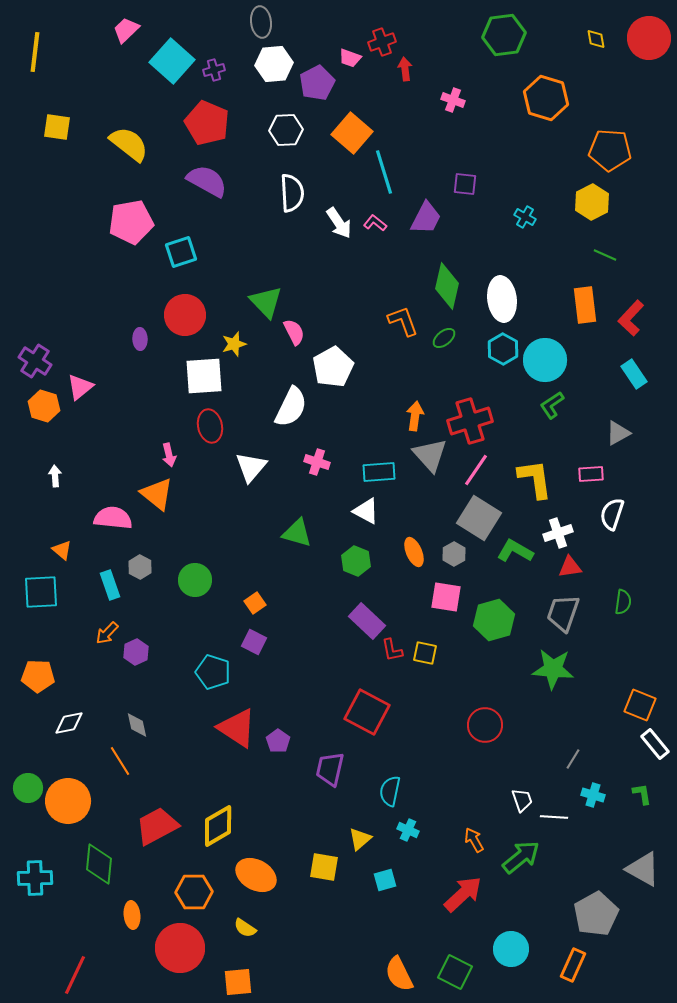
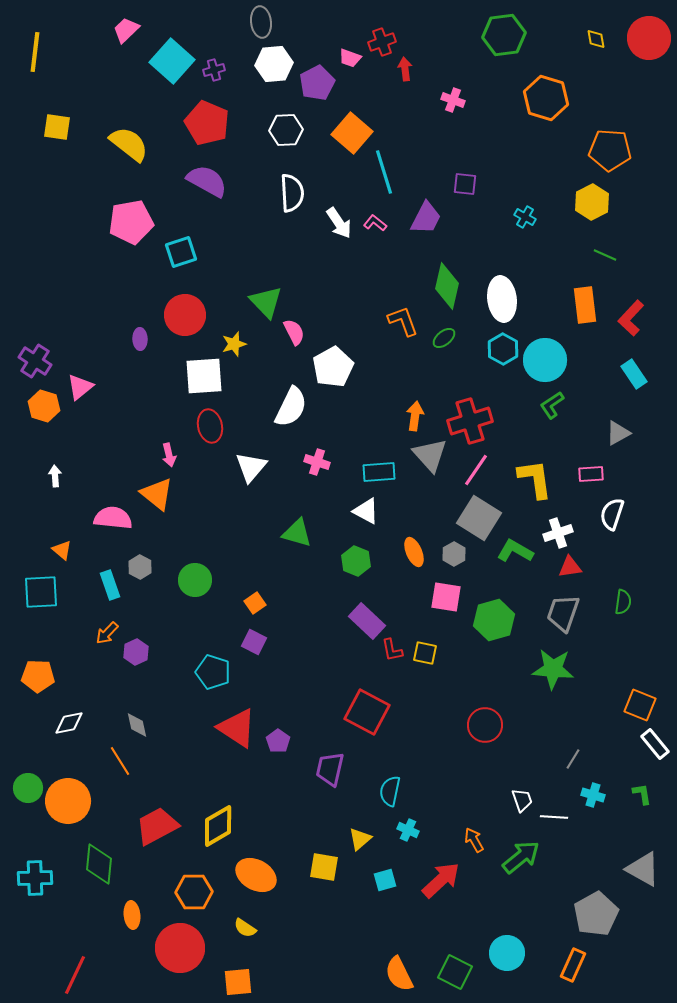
red arrow at (463, 894): moved 22 px left, 14 px up
cyan circle at (511, 949): moved 4 px left, 4 px down
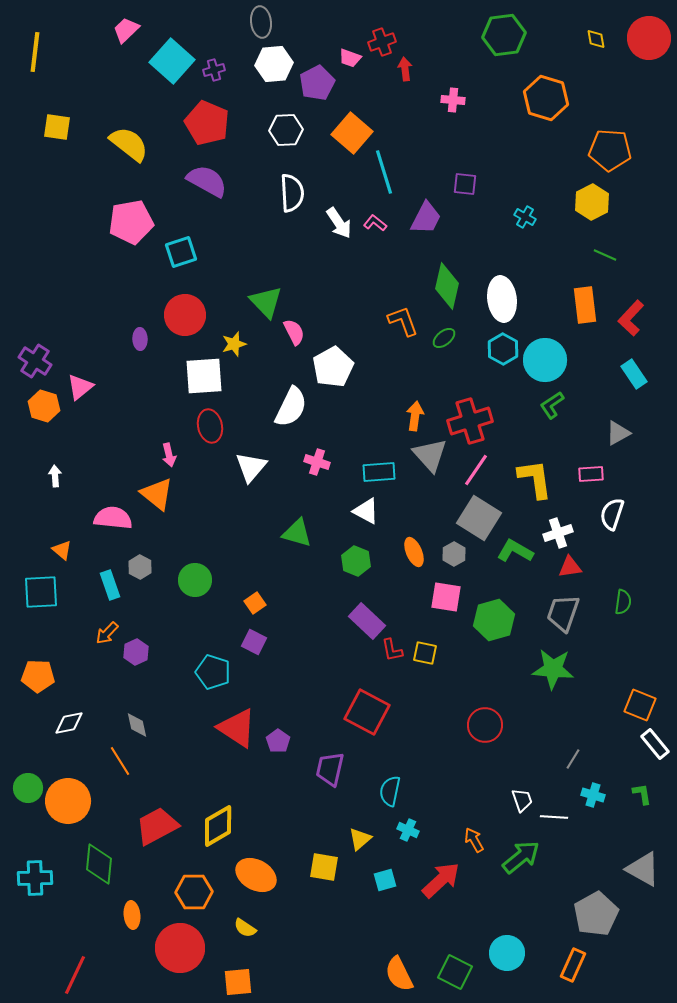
pink cross at (453, 100): rotated 15 degrees counterclockwise
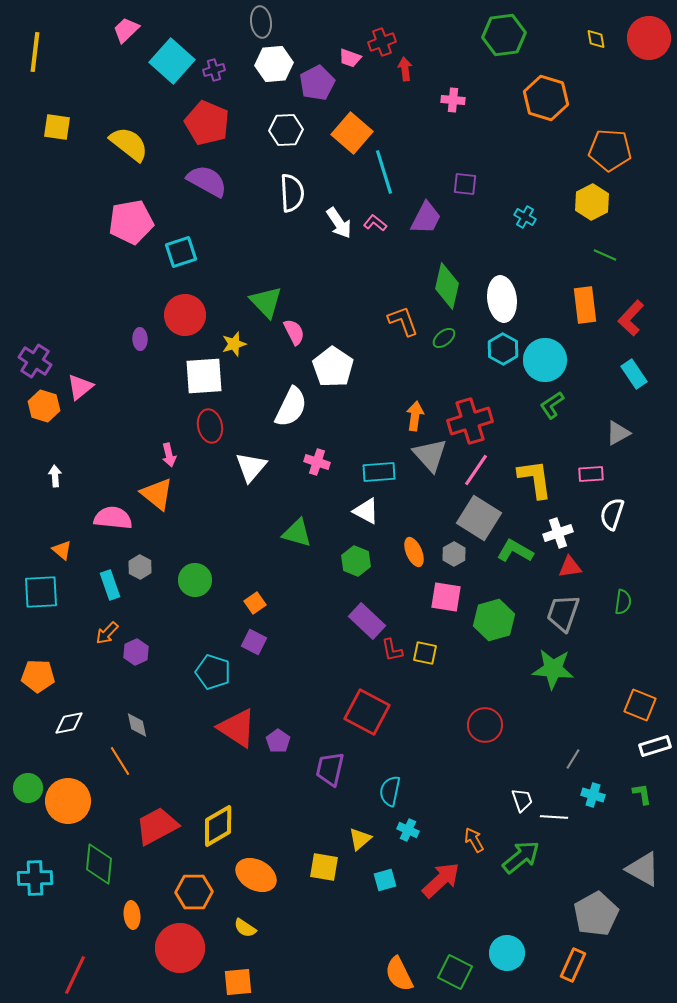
white pentagon at (333, 367): rotated 9 degrees counterclockwise
white rectangle at (655, 744): moved 2 px down; rotated 68 degrees counterclockwise
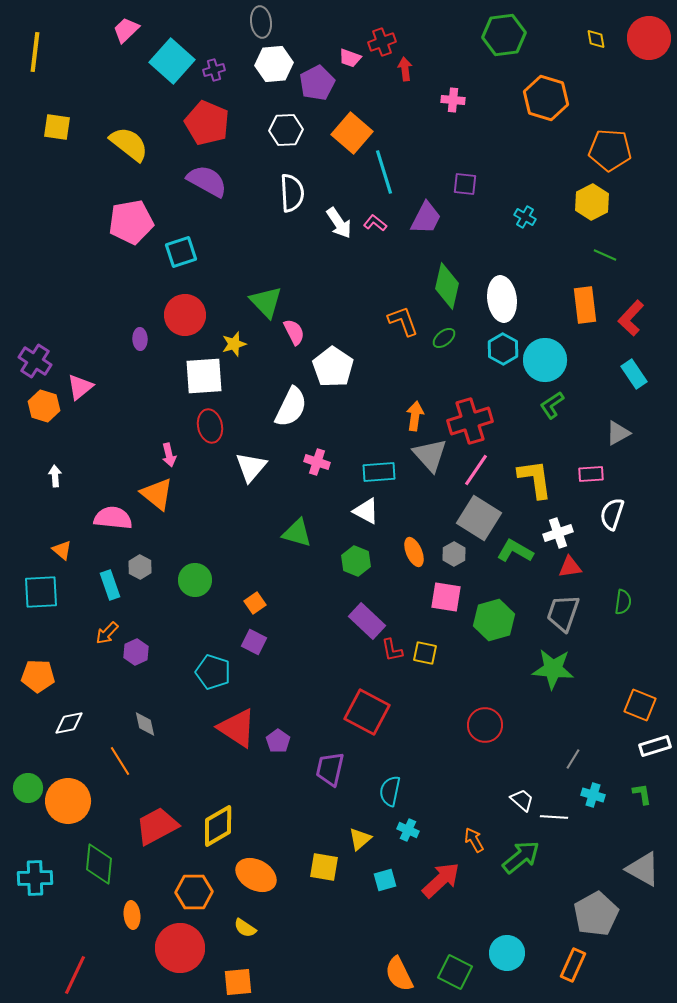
gray diamond at (137, 725): moved 8 px right, 1 px up
white trapezoid at (522, 800): rotated 30 degrees counterclockwise
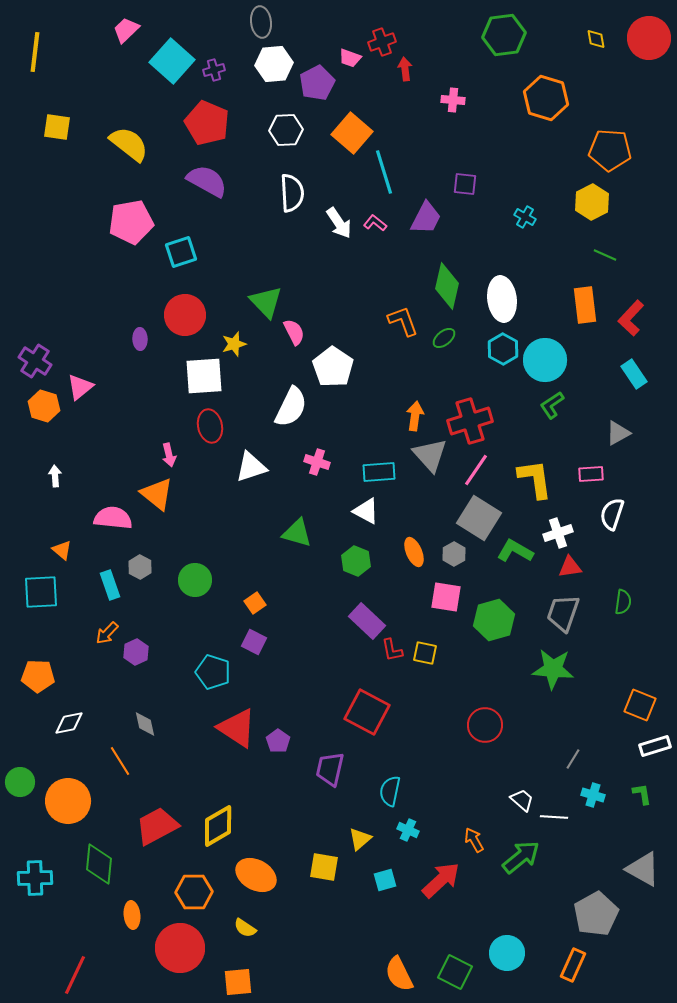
white triangle at (251, 467): rotated 32 degrees clockwise
green circle at (28, 788): moved 8 px left, 6 px up
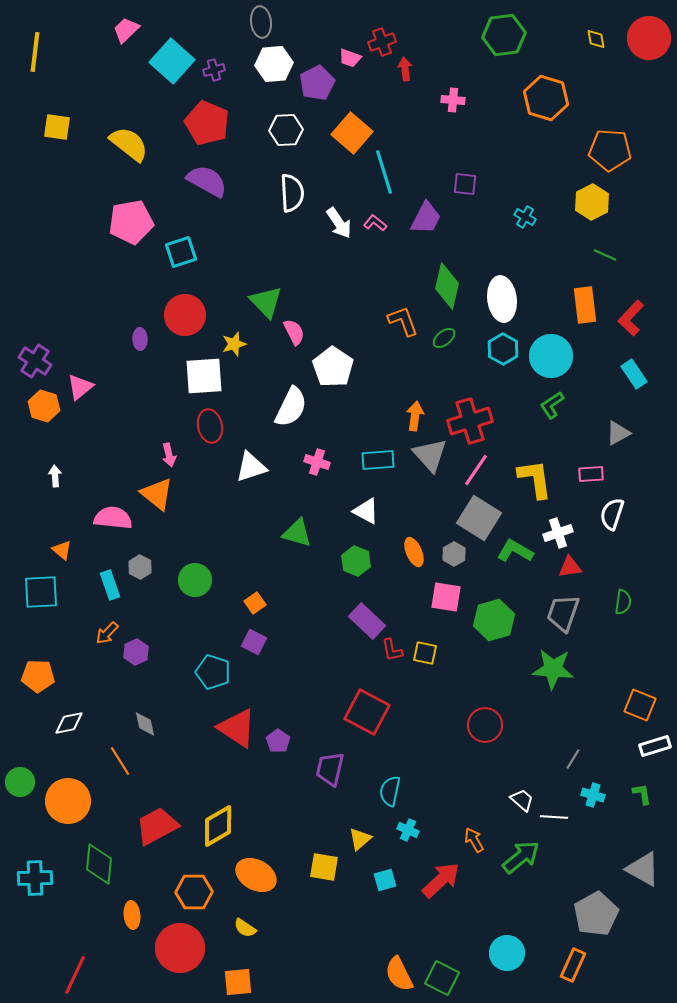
cyan circle at (545, 360): moved 6 px right, 4 px up
cyan rectangle at (379, 472): moved 1 px left, 12 px up
green square at (455, 972): moved 13 px left, 6 px down
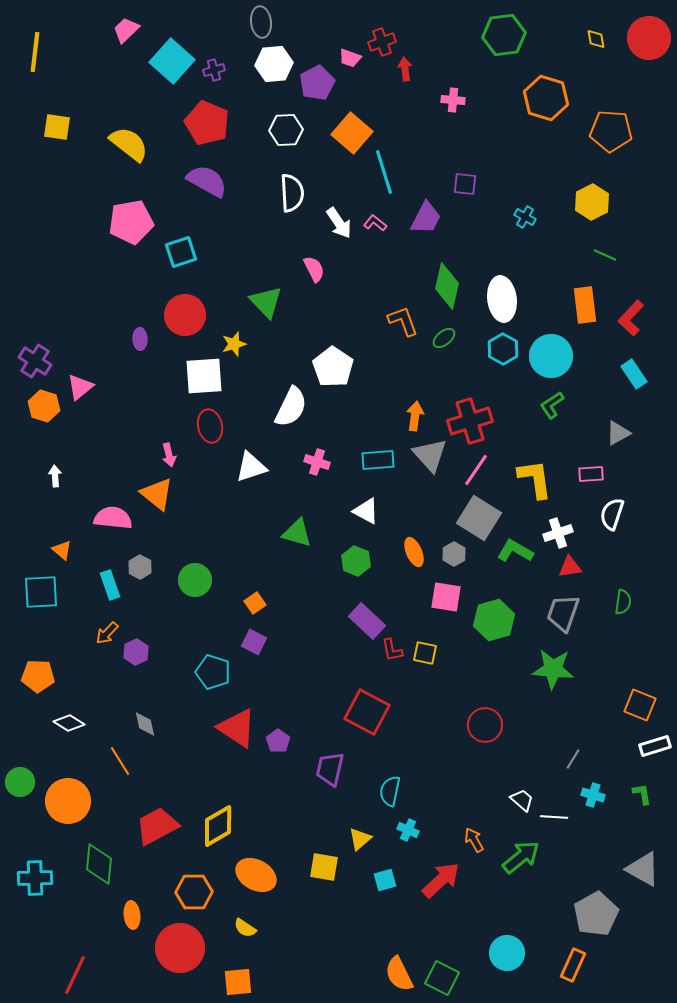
orange pentagon at (610, 150): moved 1 px right, 19 px up
pink semicircle at (294, 332): moved 20 px right, 63 px up
white diamond at (69, 723): rotated 44 degrees clockwise
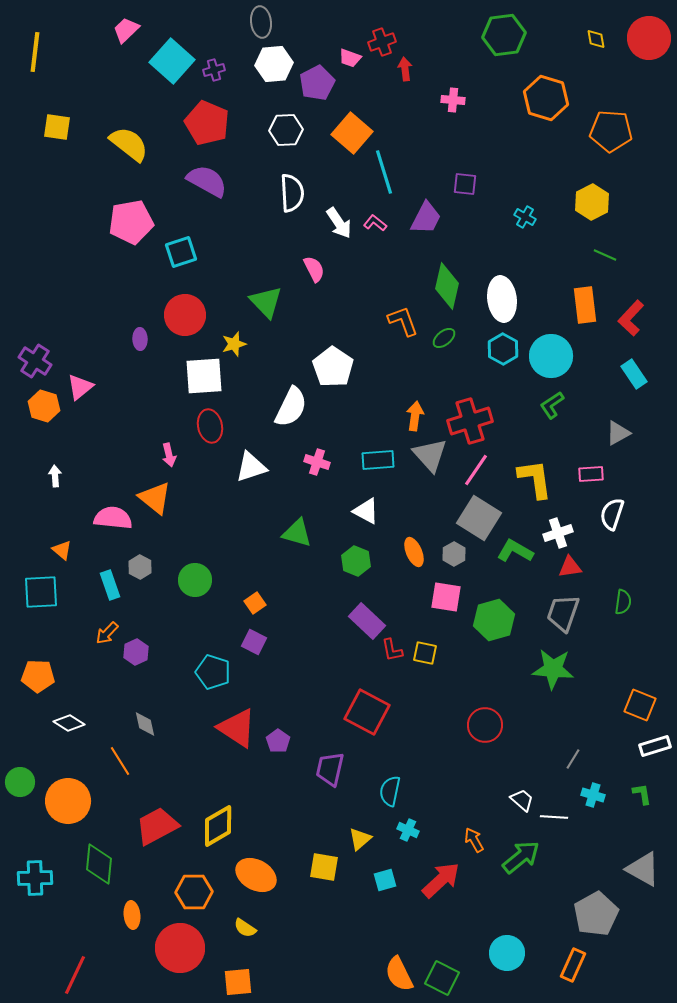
orange triangle at (157, 494): moved 2 px left, 4 px down
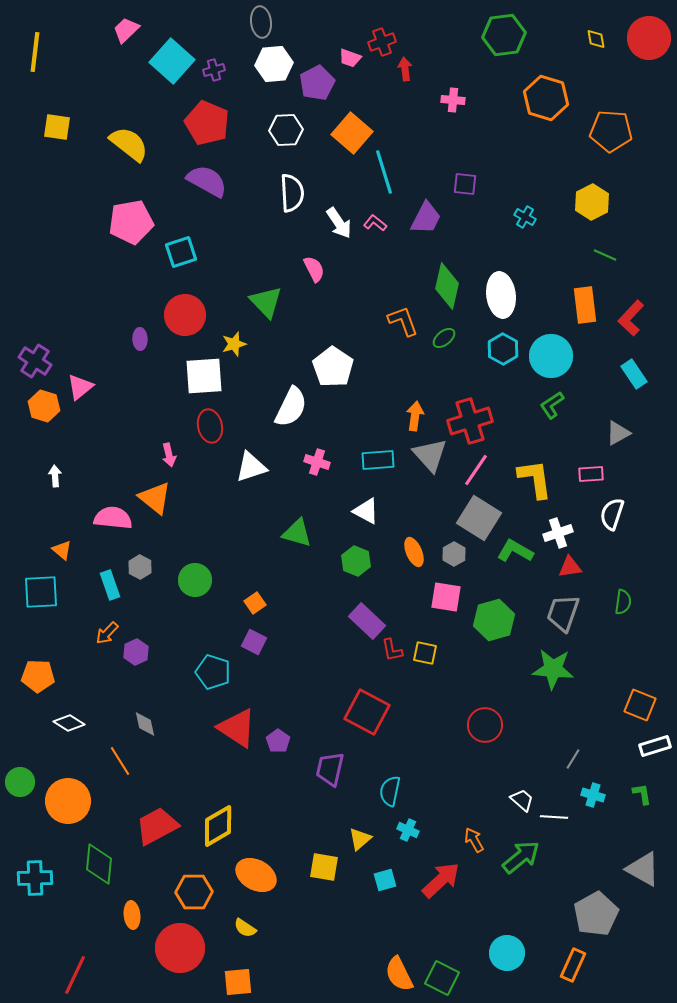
white ellipse at (502, 299): moved 1 px left, 4 px up
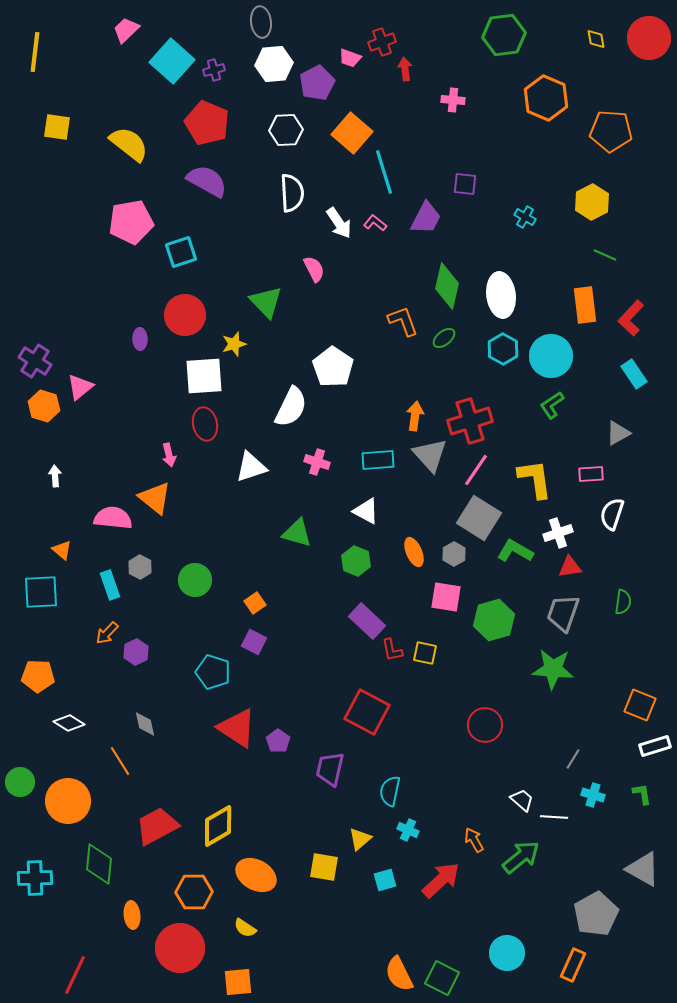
orange hexagon at (546, 98): rotated 6 degrees clockwise
red ellipse at (210, 426): moved 5 px left, 2 px up
